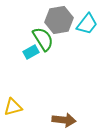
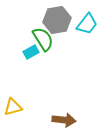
gray hexagon: moved 2 px left
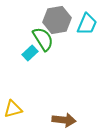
cyan trapezoid: rotated 15 degrees counterclockwise
cyan rectangle: moved 1 px left, 1 px down; rotated 14 degrees counterclockwise
yellow triangle: moved 2 px down
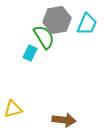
green semicircle: moved 1 px right, 2 px up
cyan rectangle: rotated 21 degrees counterclockwise
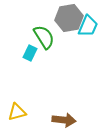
gray hexagon: moved 12 px right, 2 px up
cyan trapezoid: moved 1 px right, 2 px down
yellow triangle: moved 4 px right, 3 px down
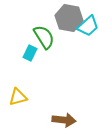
gray hexagon: rotated 20 degrees clockwise
cyan trapezoid: rotated 25 degrees clockwise
yellow triangle: moved 1 px right, 15 px up
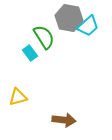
cyan rectangle: rotated 63 degrees counterclockwise
